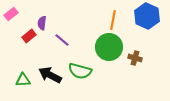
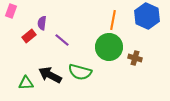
pink rectangle: moved 3 px up; rotated 32 degrees counterclockwise
green semicircle: moved 1 px down
green triangle: moved 3 px right, 3 px down
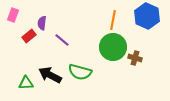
pink rectangle: moved 2 px right, 4 px down
green circle: moved 4 px right
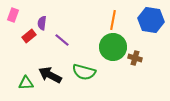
blue hexagon: moved 4 px right, 4 px down; rotated 15 degrees counterclockwise
green semicircle: moved 4 px right
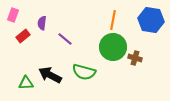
red rectangle: moved 6 px left
purple line: moved 3 px right, 1 px up
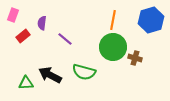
blue hexagon: rotated 25 degrees counterclockwise
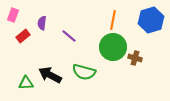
purple line: moved 4 px right, 3 px up
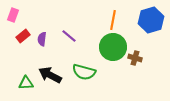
purple semicircle: moved 16 px down
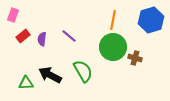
green semicircle: moved 1 px left, 1 px up; rotated 135 degrees counterclockwise
